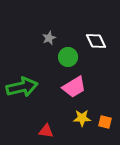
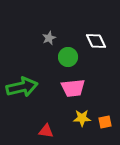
pink trapezoid: moved 1 px left, 1 px down; rotated 25 degrees clockwise
orange square: rotated 24 degrees counterclockwise
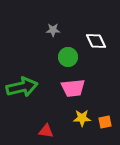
gray star: moved 4 px right, 8 px up; rotated 24 degrees clockwise
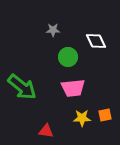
green arrow: rotated 52 degrees clockwise
orange square: moved 7 px up
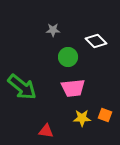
white diamond: rotated 20 degrees counterclockwise
orange square: rotated 32 degrees clockwise
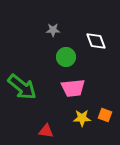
white diamond: rotated 25 degrees clockwise
green circle: moved 2 px left
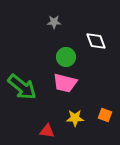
gray star: moved 1 px right, 8 px up
pink trapezoid: moved 8 px left, 5 px up; rotated 20 degrees clockwise
yellow star: moved 7 px left
red triangle: moved 1 px right
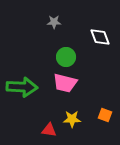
white diamond: moved 4 px right, 4 px up
green arrow: rotated 36 degrees counterclockwise
yellow star: moved 3 px left, 1 px down
red triangle: moved 2 px right, 1 px up
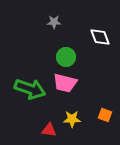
green arrow: moved 8 px right, 2 px down; rotated 16 degrees clockwise
